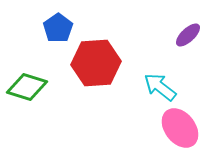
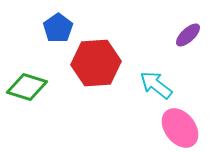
cyan arrow: moved 4 px left, 2 px up
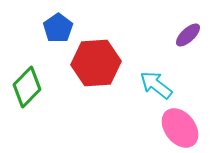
green diamond: rotated 63 degrees counterclockwise
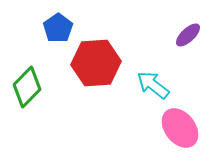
cyan arrow: moved 3 px left
